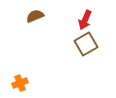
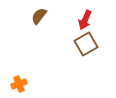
brown semicircle: moved 4 px right; rotated 30 degrees counterclockwise
orange cross: moved 1 px left, 1 px down
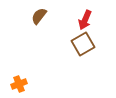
brown square: moved 3 px left
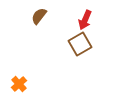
brown square: moved 3 px left
orange cross: rotated 21 degrees counterclockwise
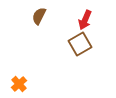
brown semicircle: rotated 12 degrees counterclockwise
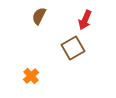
brown square: moved 7 px left, 4 px down
orange cross: moved 12 px right, 8 px up
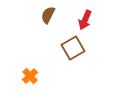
brown semicircle: moved 9 px right, 1 px up
orange cross: moved 1 px left
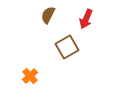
red arrow: moved 1 px right, 1 px up
brown square: moved 6 px left, 1 px up
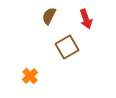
brown semicircle: moved 1 px right, 1 px down
red arrow: rotated 42 degrees counterclockwise
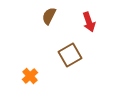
red arrow: moved 3 px right, 3 px down
brown square: moved 3 px right, 8 px down
